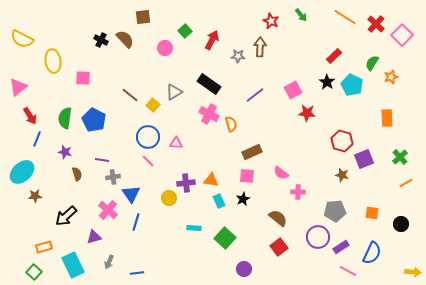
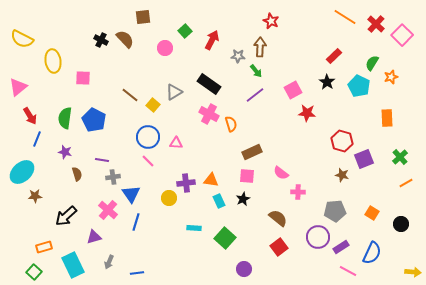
green arrow at (301, 15): moved 45 px left, 56 px down
cyan pentagon at (352, 85): moved 7 px right, 1 px down
orange square at (372, 213): rotated 24 degrees clockwise
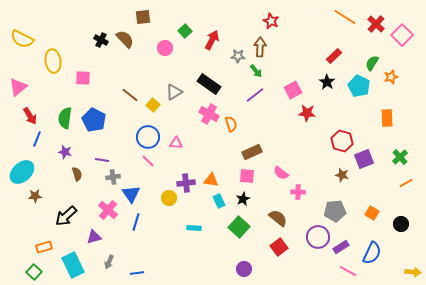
green square at (225, 238): moved 14 px right, 11 px up
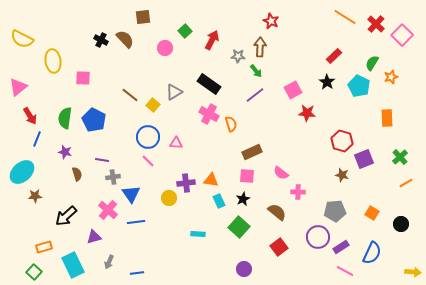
brown semicircle at (278, 218): moved 1 px left, 6 px up
blue line at (136, 222): rotated 66 degrees clockwise
cyan rectangle at (194, 228): moved 4 px right, 6 px down
pink line at (348, 271): moved 3 px left
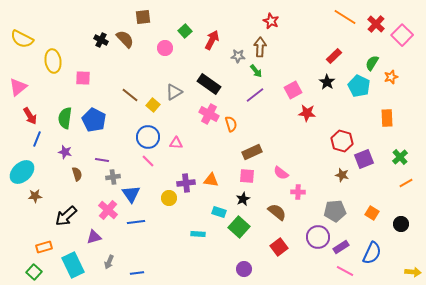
cyan rectangle at (219, 201): moved 11 px down; rotated 48 degrees counterclockwise
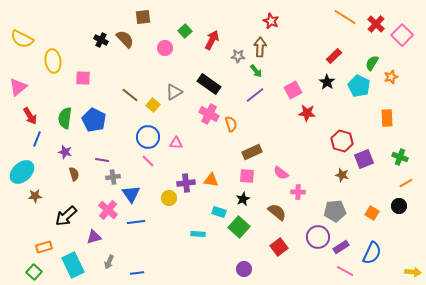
green cross at (400, 157): rotated 28 degrees counterclockwise
brown semicircle at (77, 174): moved 3 px left
black circle at (401, 224): moved 2 px left, 18 px up
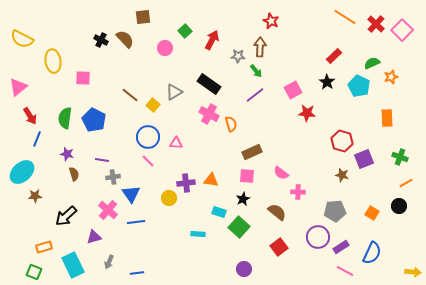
pink square at (402, 35): moved 5 px up
green semicircle at (372, 63): rotated 35 degrees clockwise
purple star at (65, 152): moved 2 px right, 2 px down
green square at (34, 272): rotated 21 degrees counterclockwise
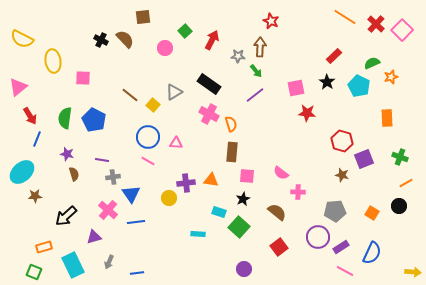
pink square at (293, 90): moved 3 px right, 2 px up; rotated 18 degrees clockwise
brown rectangle at (252, 152): moved 20 px left; rotated 60 degrees counterclockwise
pink line at (148, 161): rotated 16 degrees counterclockwise
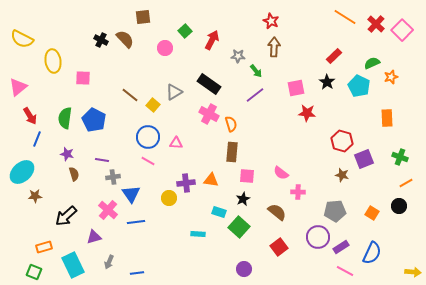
brown arrow at (260, 47): moved 14 px right
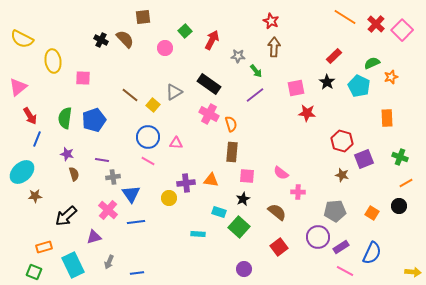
blue pentagon at (94, 120): rotated 25 degrees clockwise
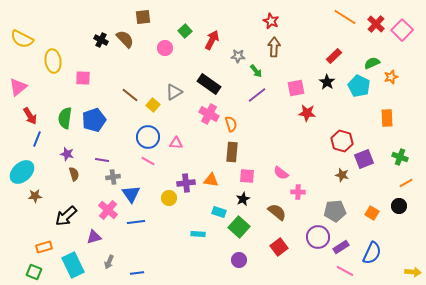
purple line at (255, 95): moved 2 px right
purple circle at (244, 269): moved 5 px left, 9 px up
